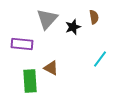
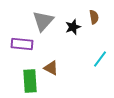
gray triangle: moved 4 px left, 2 px down
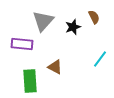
brown semicircle: rotated 16 degrees counterclockwise
brown triangle: moved 4 px right, 1 px up
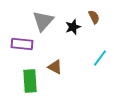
cyan line: moved 1 px up
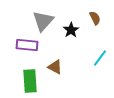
brown semicircle: moved 1 px right, 1 px down
black star: moved 2 px left, 3 px down; rotated 14 degrees counterclockwise
purple rectangle: moved 5 px right, 1 px down
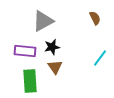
gray triangle: rotated 20 degrees clockwise
black star: moved 19 px left, 17 px down; rotated 21 degrees clockwise
purple rectangle: moved 2 px left, 6 px down
brown triangle: rotated 28 degrees clockwise
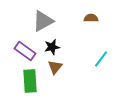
brown semicircle: moved 4 px left; rotated 64 degrees counterclockwise
purple rectangle: rotated 30 degrees clockwise
cyan line: moved 1 px right, 1 px down
brown triangle: rotated 14 degrees clockwise
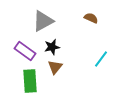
brown semicircle: rotated 24 degrees clockwise
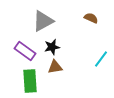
brown triangle: rotated 42 degrees clockwise
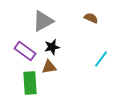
brown triangle: moved 6 px left
green rectangle: moved 2 px down
